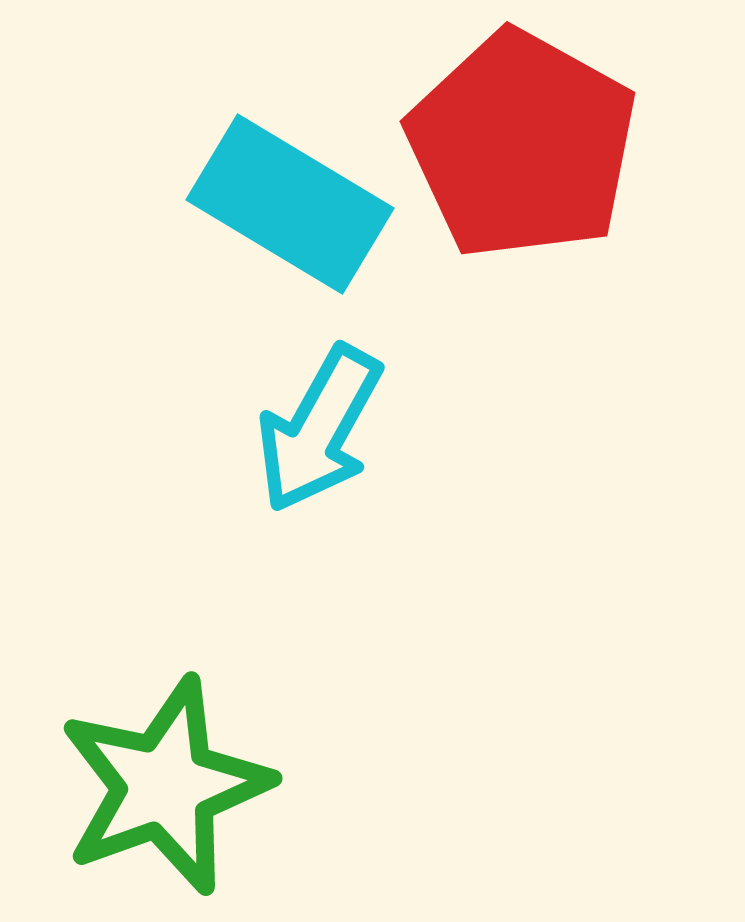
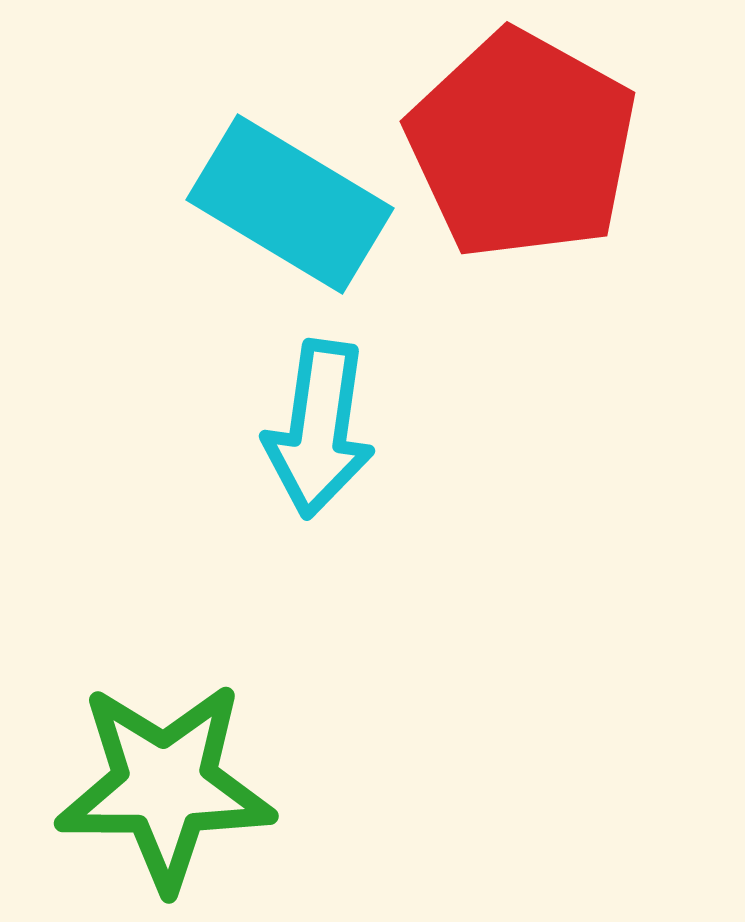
cyan arrow: rotated 21 degrees counterclockwise
green star: rotated 20 degrees clockwise
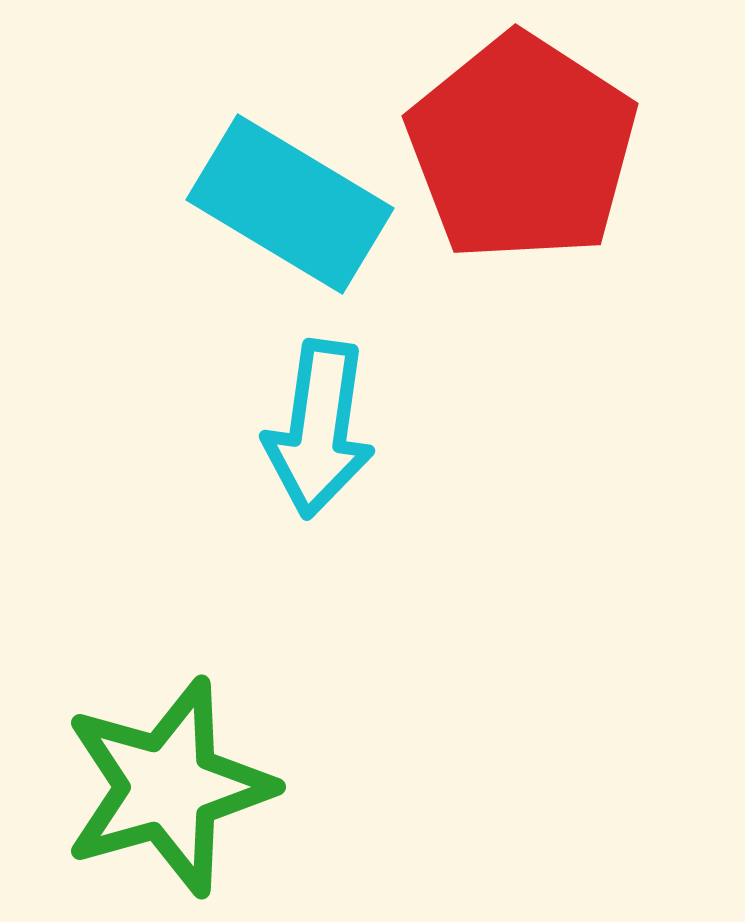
red pentagon: moved 3 px down; rotated 4 degrees clockwise
green star: moved 3 px right, 1 px down; rotated 16 degrees counterclockwise
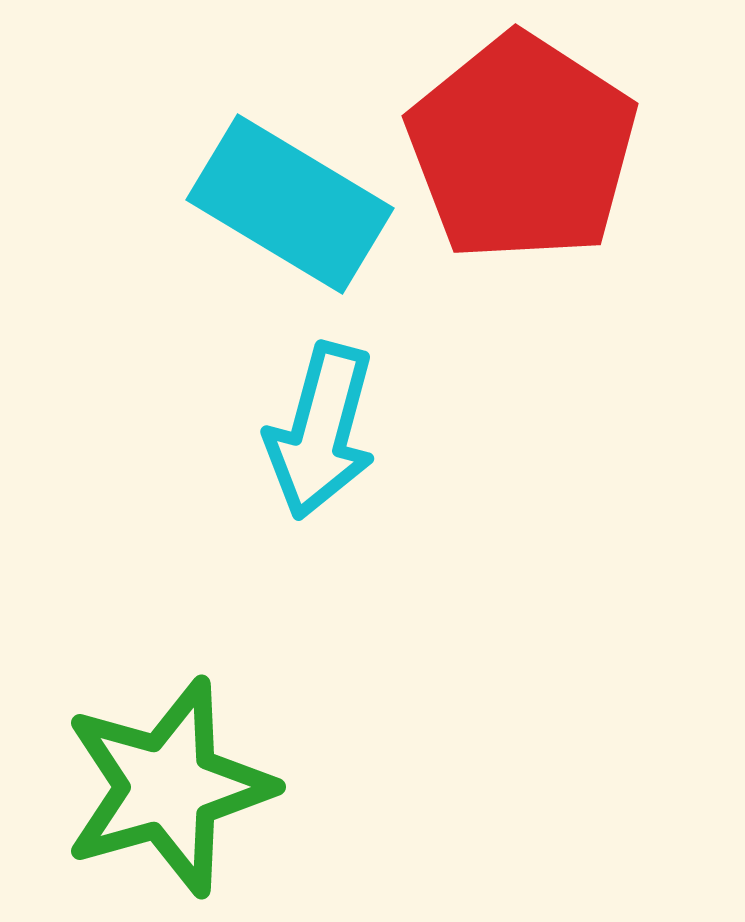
cyan arrow: moved 2 px right, 2 px down; rotated 7 degrees clockwise
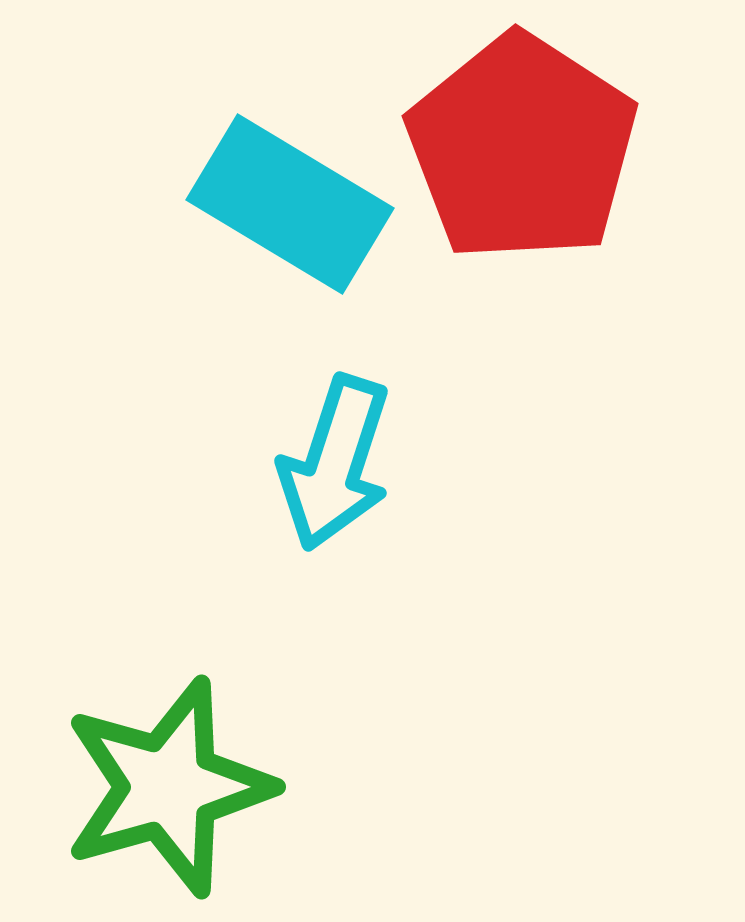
cyan arrow: moved 14 px right, 32 px down; rotated 3 degrees clockwise
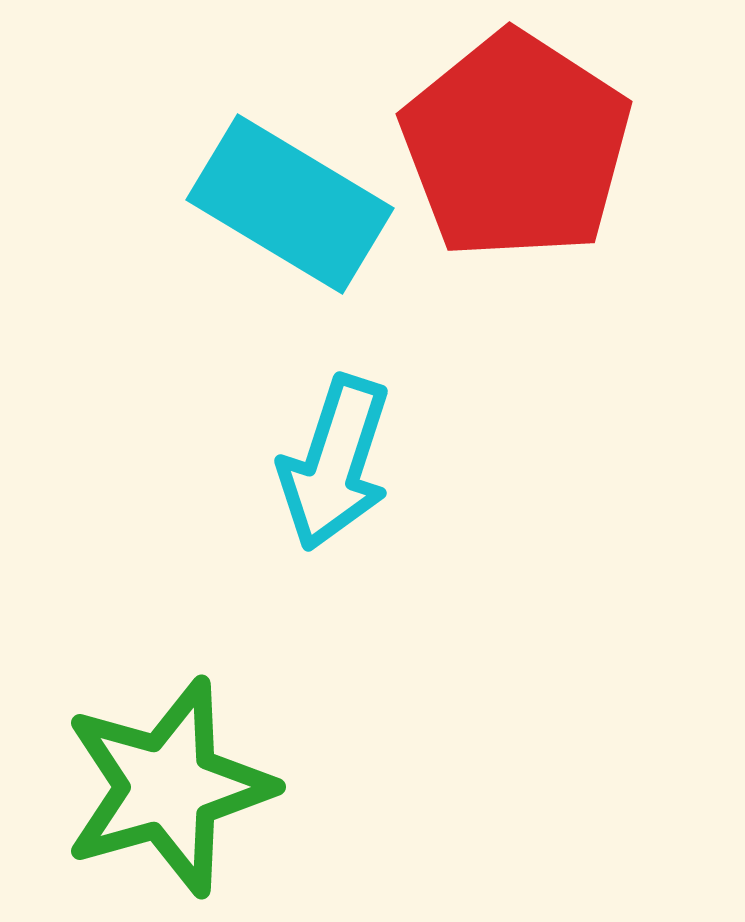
red pentagon: moved 6 px left, 2 px up
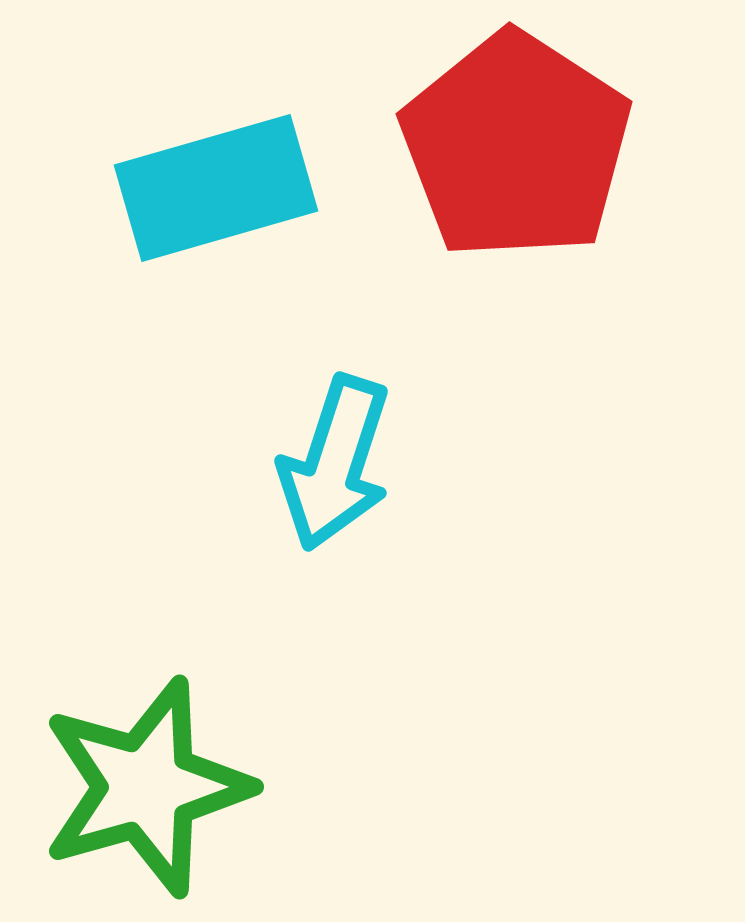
cyan rectangle: moved 74 px left, 16 px up; rotated 47 degrees counterclockwise
green star: moved 22 px left
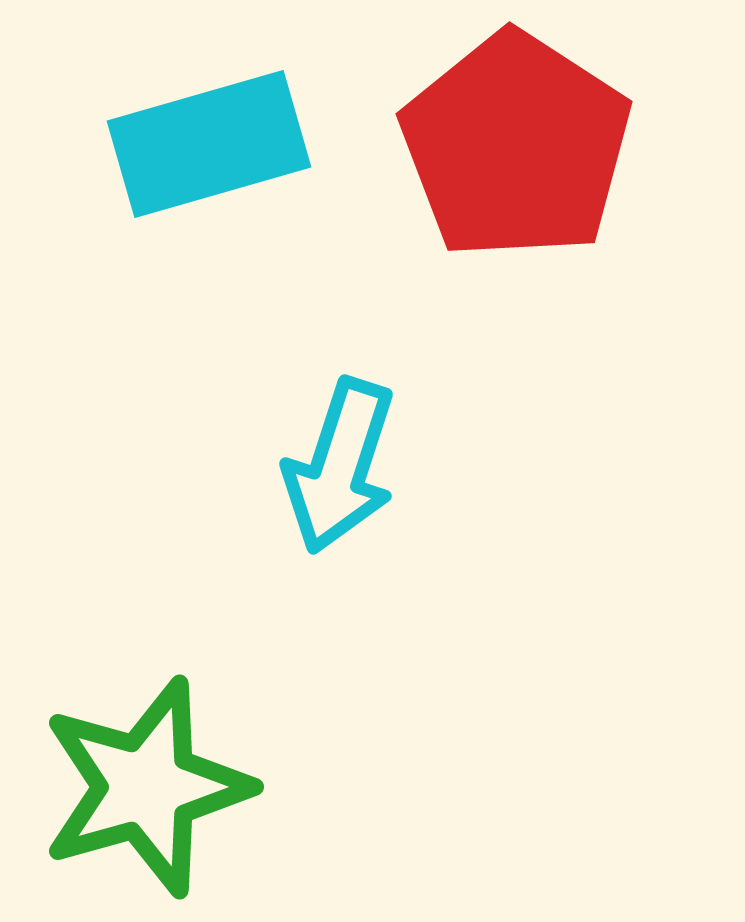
cyan rectangle: moved 7 px left, 44 px up
cyan arrow: moved 5 px right, 3 px down
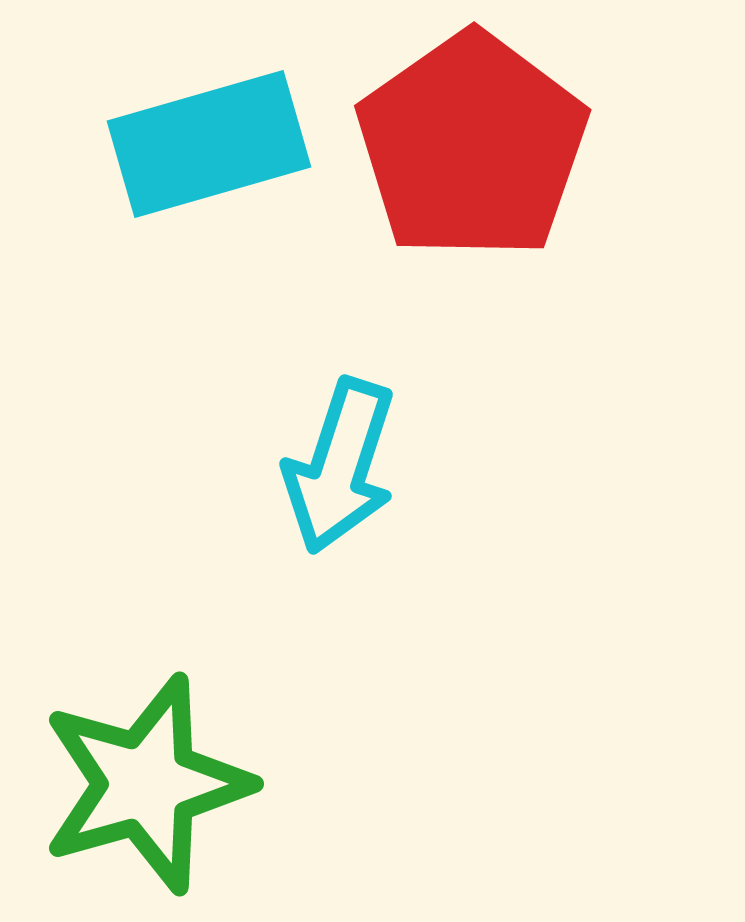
red pentagon: moved 44 px left; rotated 4 degrees clockwise
green star: moved 3 px up
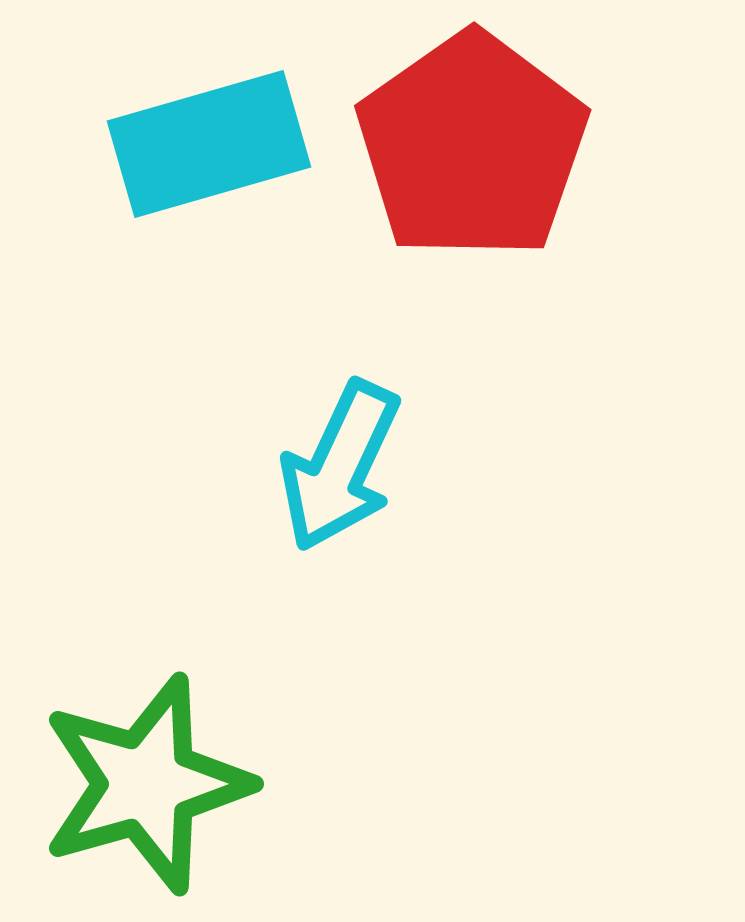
cyan arrow: rotated 7 degrees clockwise
